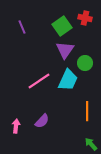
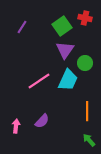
purple line: rotated 56 degrees clockwise
green arrow: moved 2 px left, 4 px up
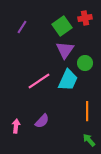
red cross: rotated 24 degrees counterclockwise
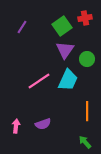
green circle: moved 2 px right, 4 px up
purple semicircle: moved 1 px right, 3 px down; rotated 28 degrees clockwise
green arrow: moved 4 px left, 2 px down
